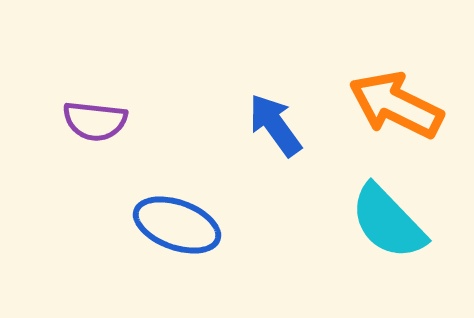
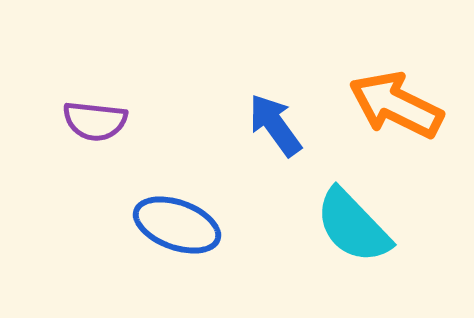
cyan semicircle: moved 35 px left, 4 px down
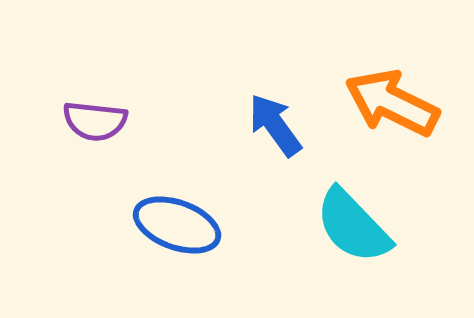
orange arrow: moved 4 px left, 2 px up
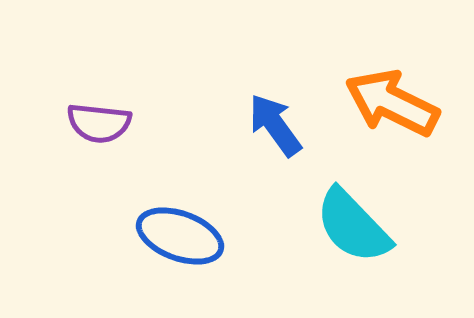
purple semicircle: moved 4 px right, 2 px down
blue ellipse: moved 3 px right, 11 px down
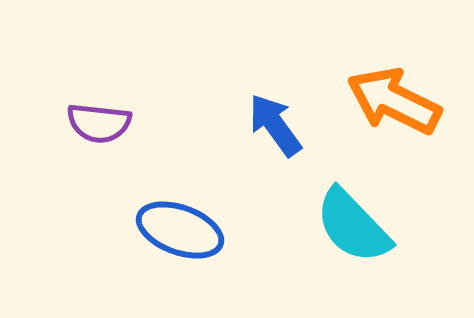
orange arrow: moved 2 px right, 2 px up
blue ellipse: moved 6 px up
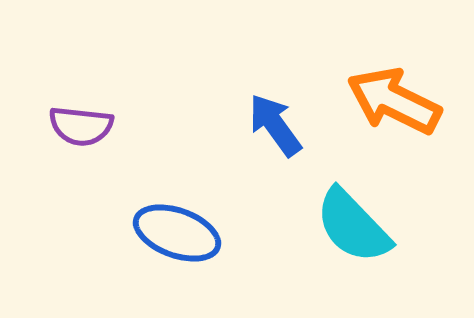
purple semicircle: moved 18 px left, 3 px down
blue ellipse: moved 3 px left, 3 px down
